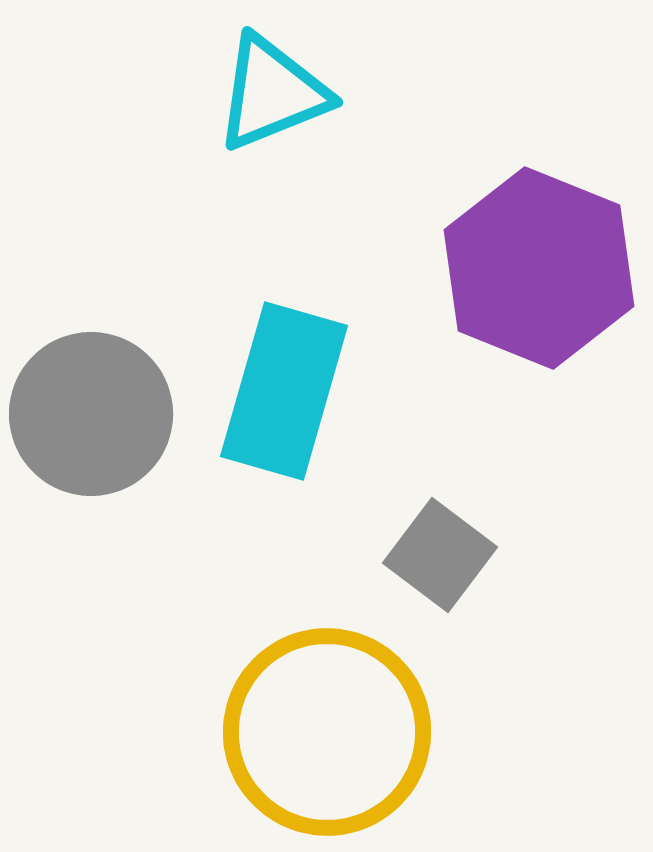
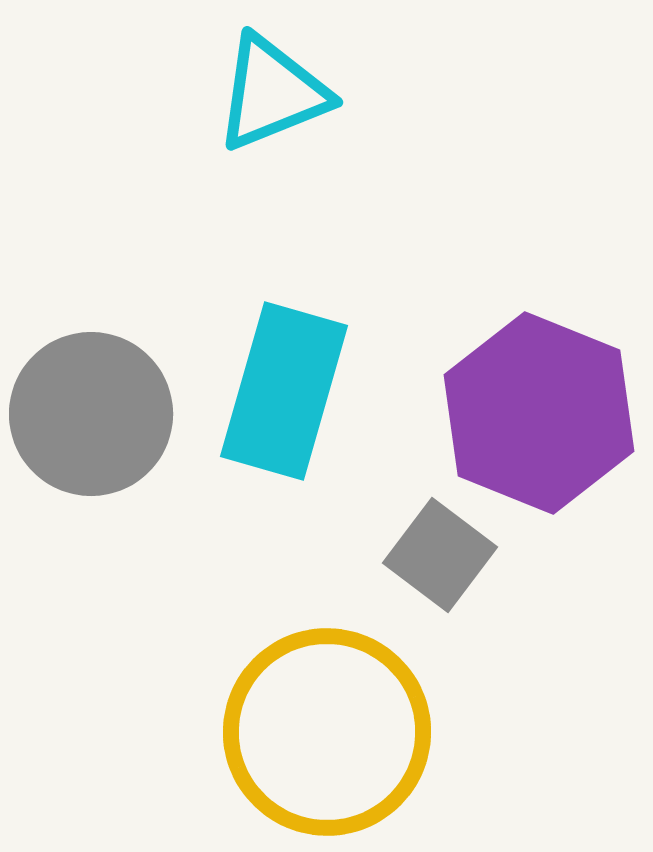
purple hexagon: moved 145 px down
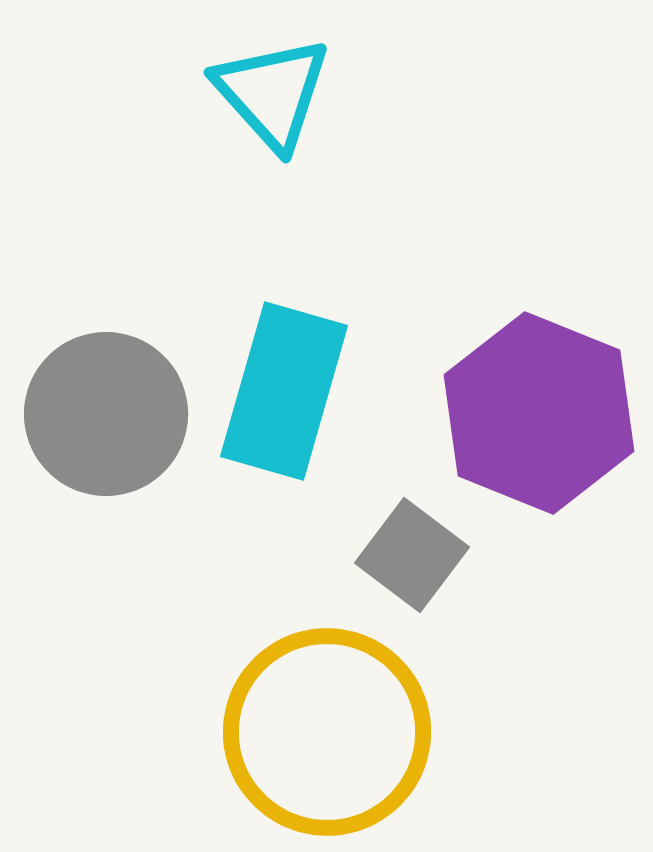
cyan triangle: rotated 50 degrees counterclockwise
gray circle: moved 15 px right
gray square: moved 28 px left
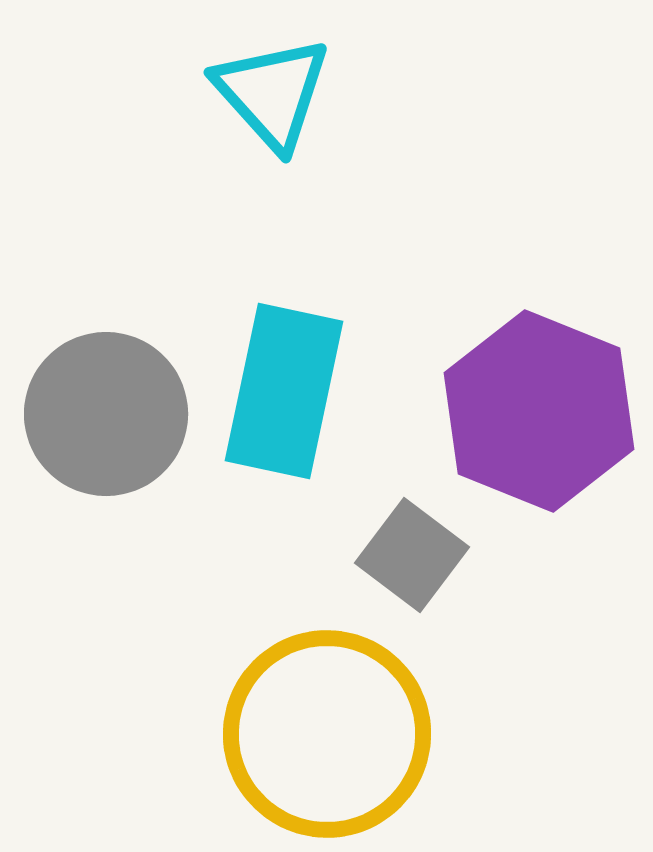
cyan rectangle: rotated 4 degrees counterclockwise
purple hexagon: moved 2 px up
yellow circle: moved 2 px down
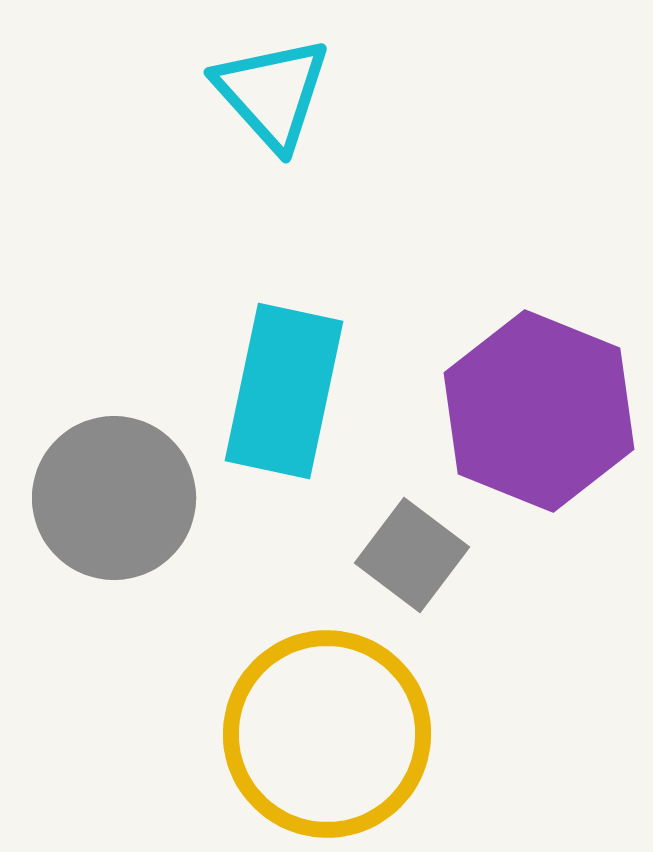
gray circle: moved 8 px right, 84 px down
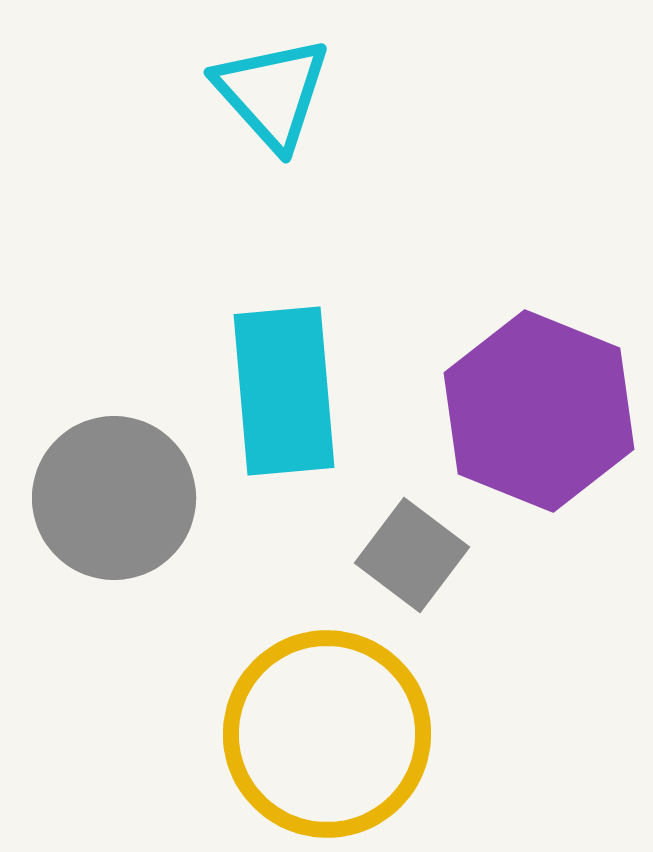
cyan rectangle: rotated 17 degrees counterclockwise
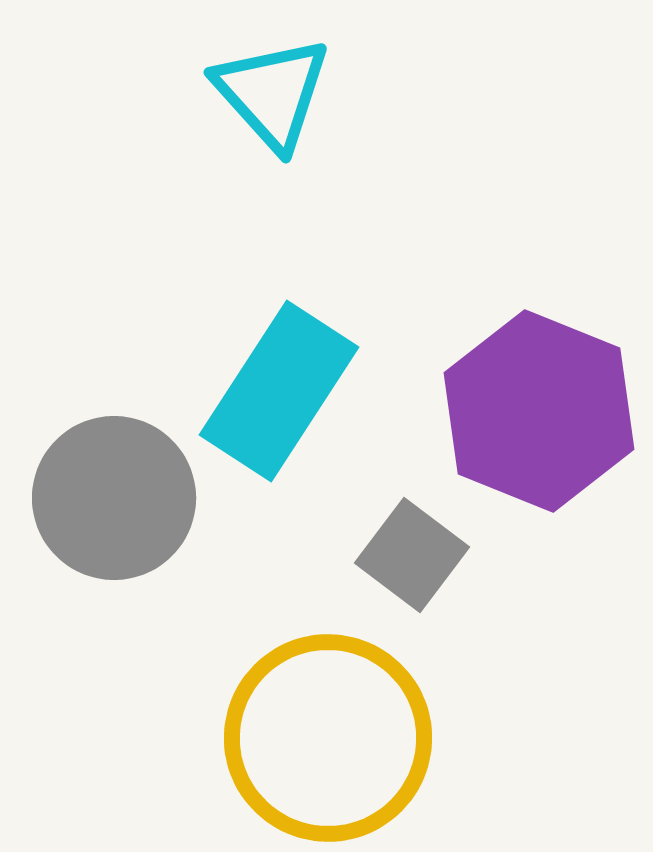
cyan rectangle: moved 5 px left; rotated 38 degrees clockwise
yellow circle: moved 1 px right, 4 px down
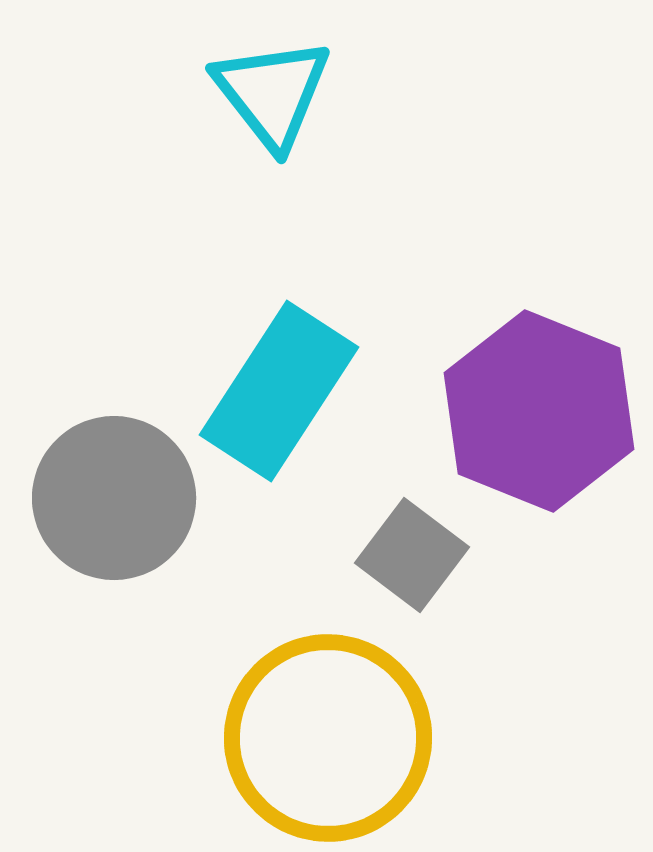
cyan triangle: rotated 4 degrees clockwise
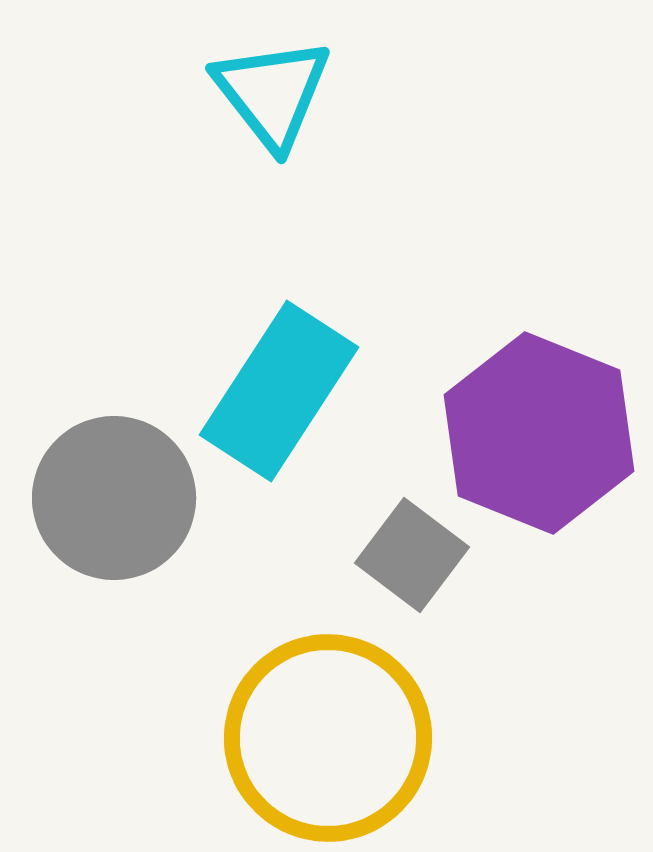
purple hexagon: moved 22 px down
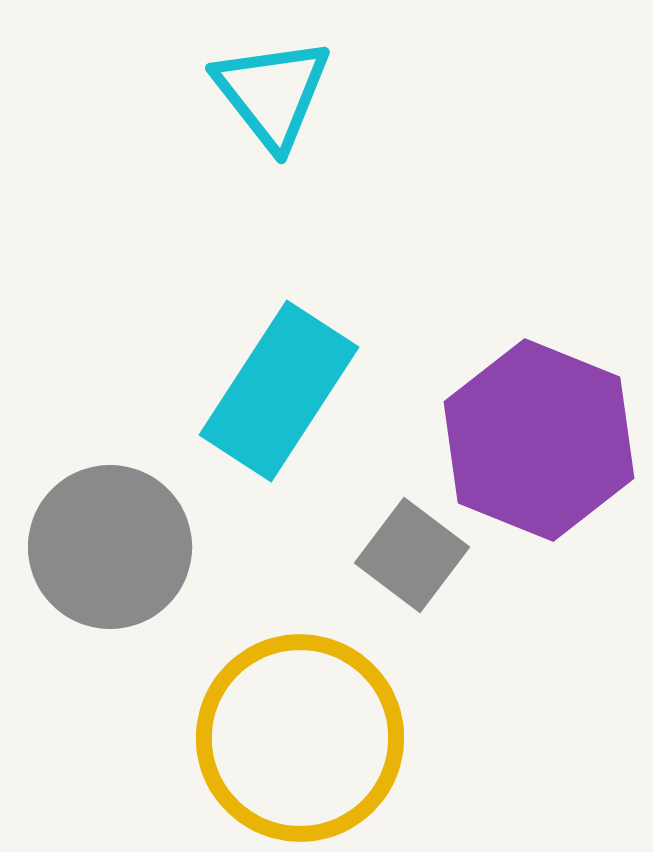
purple hexagon: moved 7 px down
gray circle: moved 4 px left, 49 px down
yellow circle: moved 28 px left
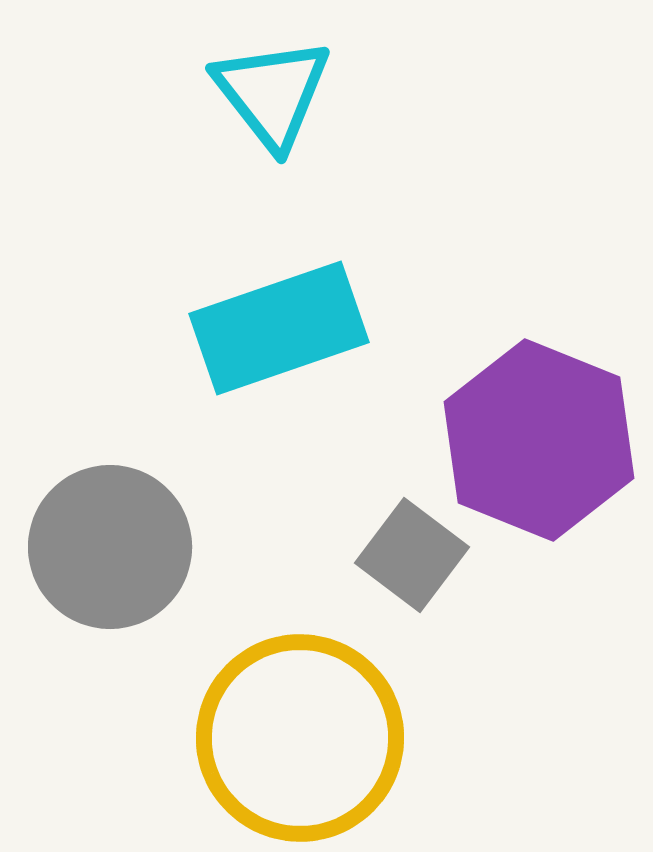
cyan rectangle: moved 63 px up; rotated 38 degrees clockwise
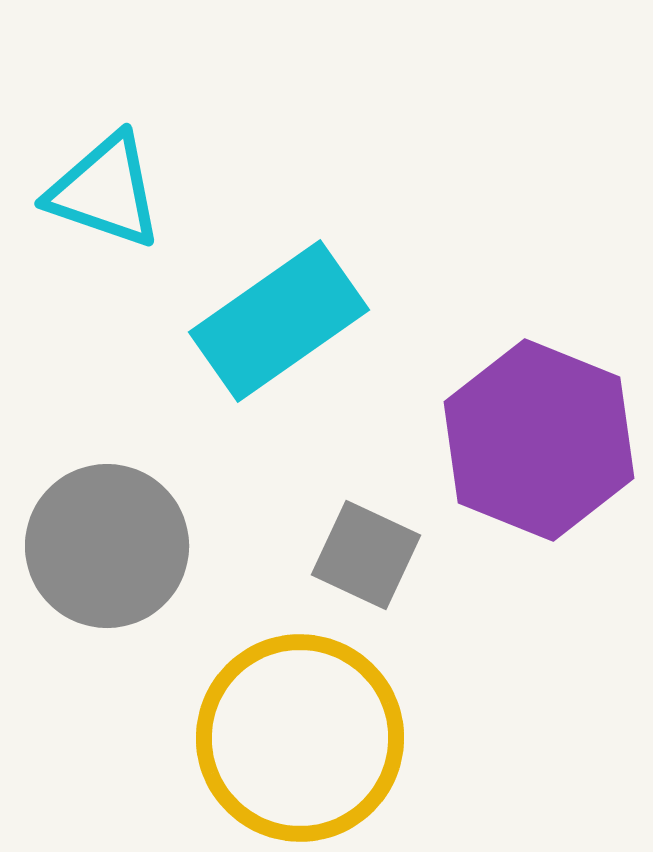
cyan triangle: moved 167 px left, 98 px down; rotated 33 degrees counterclockwise
cyan rectangle: moved 7 px up; rotated 16 degrees counterclockwise
gray circle: moved 3 px left, 1 px up
gray square: moved 46 px left; rotated 12 degrees counterclockwise
